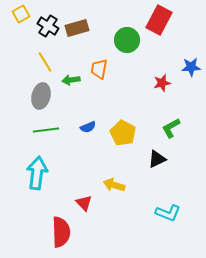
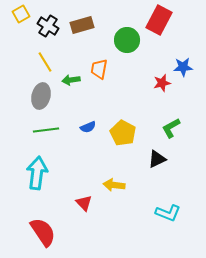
brown rectangle: moved 5 px right, 3 px up
blue star: moved 8 px left
yellow arrow: rotated 10 degrees counterclockwise
red semicircle: moved 18 px left; rotated 32 degrees counterclockwise
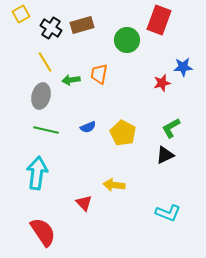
red rectangle: rotated 8 degrees counterclockwise
black cross: moved 3 px right, 2 px down
orange trapezoid: moved 5 px down
green line: rotated 20 degrees clockwise
black triangle: moved 8 px right, 4 px up
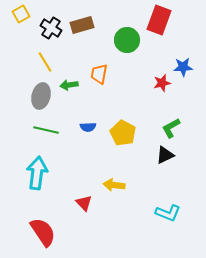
green arrow: moved 2 px left, 5 px down
blue semicircle: rotated 21 degrees clockwise
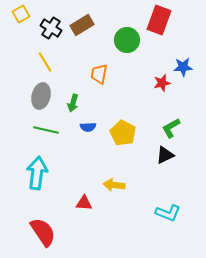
brown rectangle: rotated 15 degrees counterclockwise
green arrow: moved 4 px right, 18 px down; rotated 66 degrees counterclockwise
red triangle: rotated 42 degrees counterclockwise
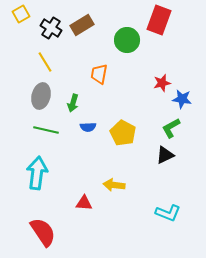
blue star: moved 1 px left, 32 px down; rotated 12 degrees clockwise
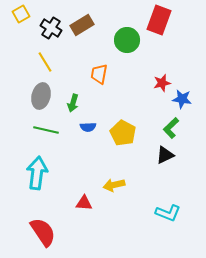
green L-shape: rotated 15 degrees counterclockwise
yellow arrow: rotated 20 degrees counterclockwise
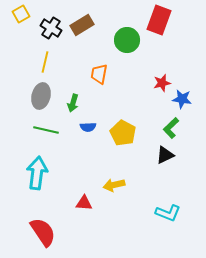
yellow line: rotated 45 degrees clockwise
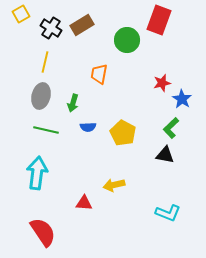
blue star: rotated 24 degrees clockwise
black triangle: rotated 36 degrees clockwise
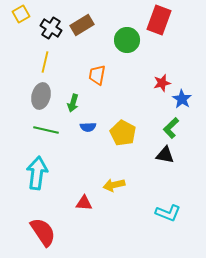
orange trapezoid: moved 2 px left, 1 px down
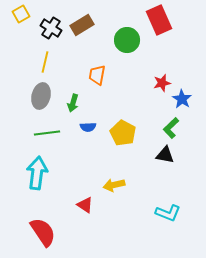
red rectangle: rotated 44 degrees counterclockwise
green line: moved 1 px right, 3 px down; rotated 20 degrees counterclockwise
red triangle: moved 1 px right, 2 px down; rotated 30 degrees clockwise
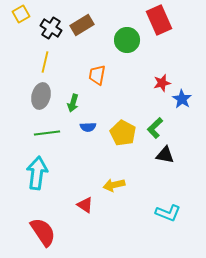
green L-shape: moved 16 px left
